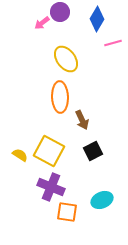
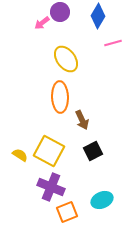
blue diamond: moved 1 px right, 3 px up
orange square: rotated 30 degrees counterclockwise
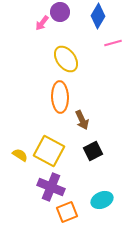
pink arrow: rotated 14 degrees counterclockwise
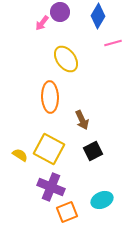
orange ellipse: moved 10 px left
yellow square: moved 2 px up
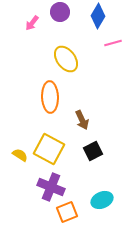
pink arrow: moved 10 px left
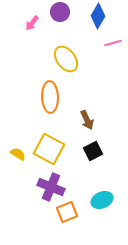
brown arrow: moved 5 px right
yellow semicircle: moved 2 px left, 1 px up
